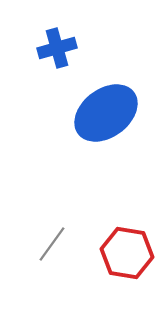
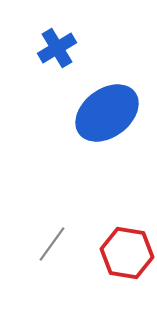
blue cross: rotated 15 degrees counterclockwise
blue ellipse: moved 1 px right
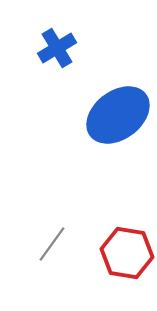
blue ellipse: moved 11 px right, 2 px down
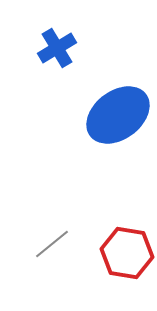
gray line: rotated 15 degrees clockwise
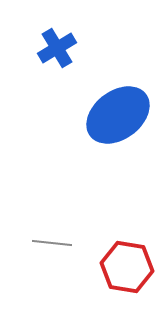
gray line: moved 1 px up; rotated 45 degrees clockwise
red hexagon: moved 14 px down
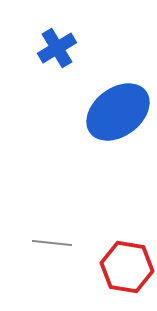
blue ellipse: moved 3 px up
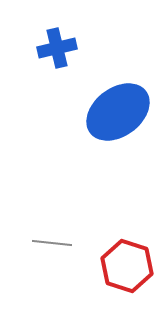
blue cross: rotated 18 degrees clockwise
red hexagon: moved 1 px up; rotated 9 degrees clockwise
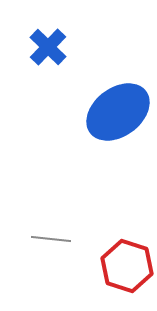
blue cross: moved 9 px left, 1 px up; rotated 33 degrees counterclockwise
gray line: moved 1 px left, 4 px up
